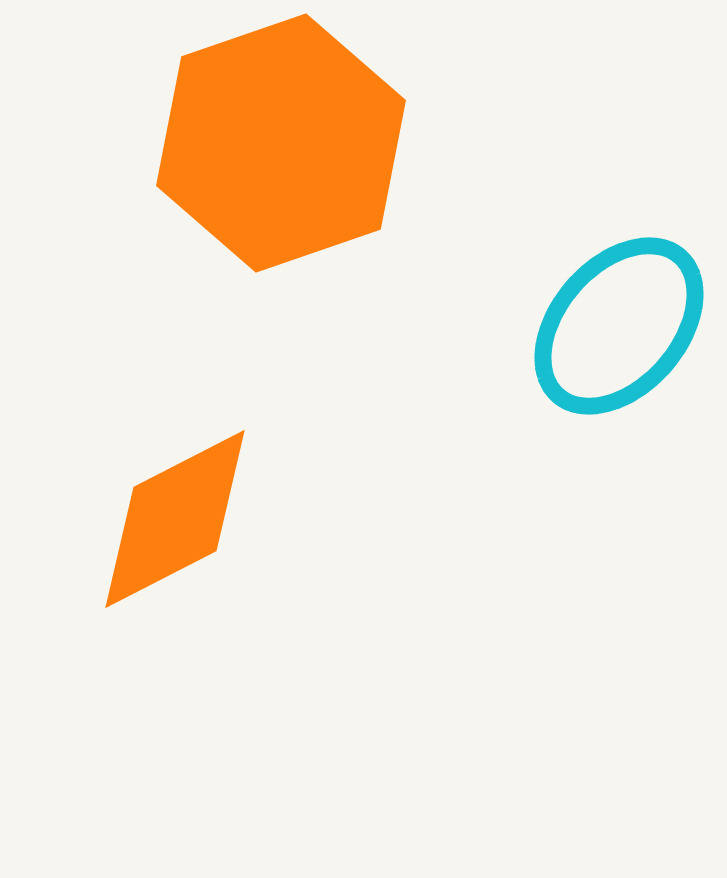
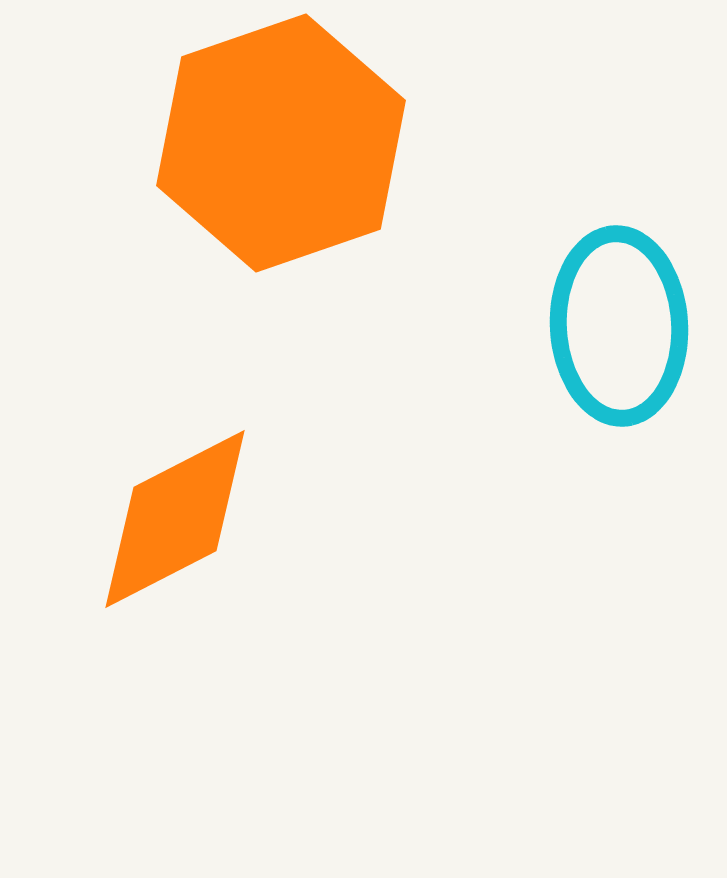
cyan ellipse: rotated 44 degrees counterclockwise
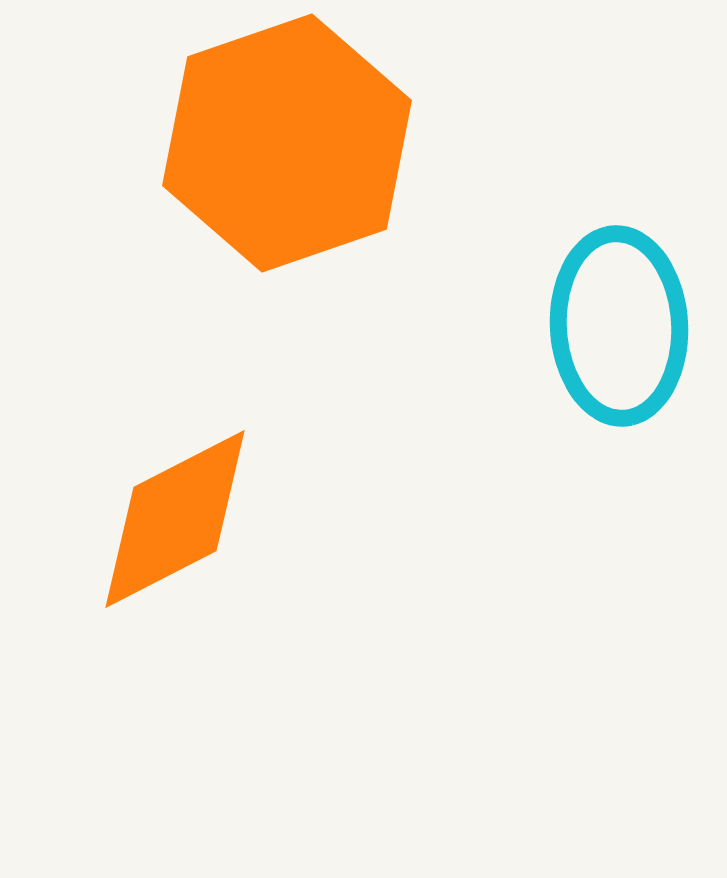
orange hexagon: moved 6 px right
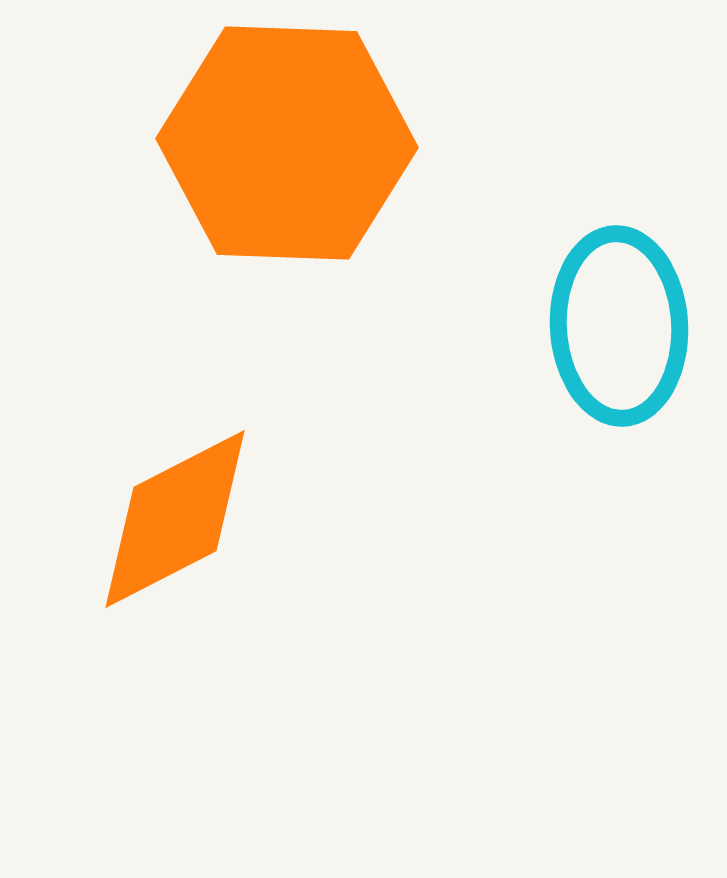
orange hexagon: rotated 21 degrees clockwise
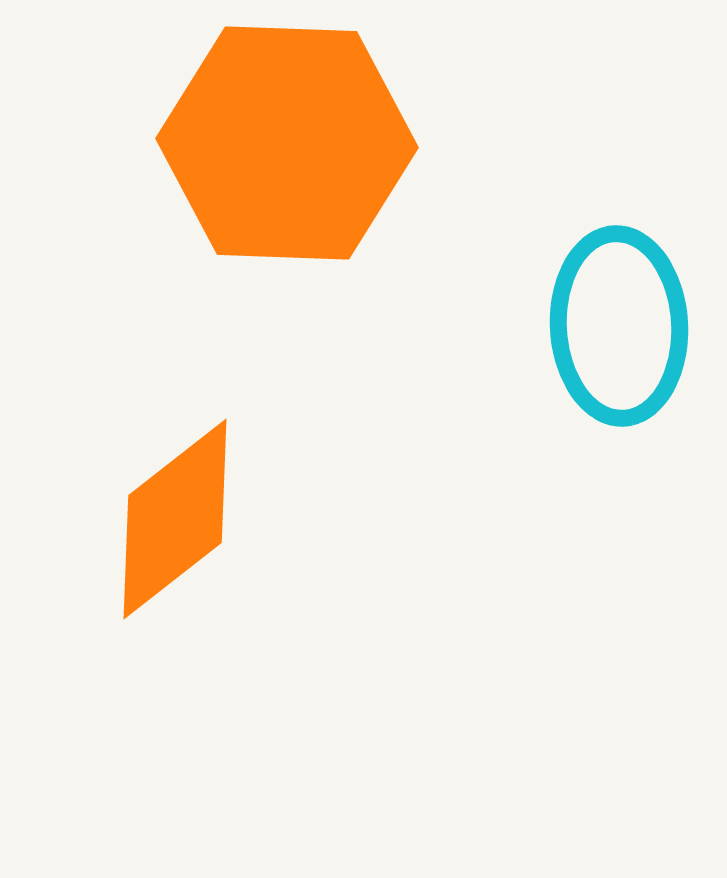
orange diamond: rotated 11 degrees counterclockwise
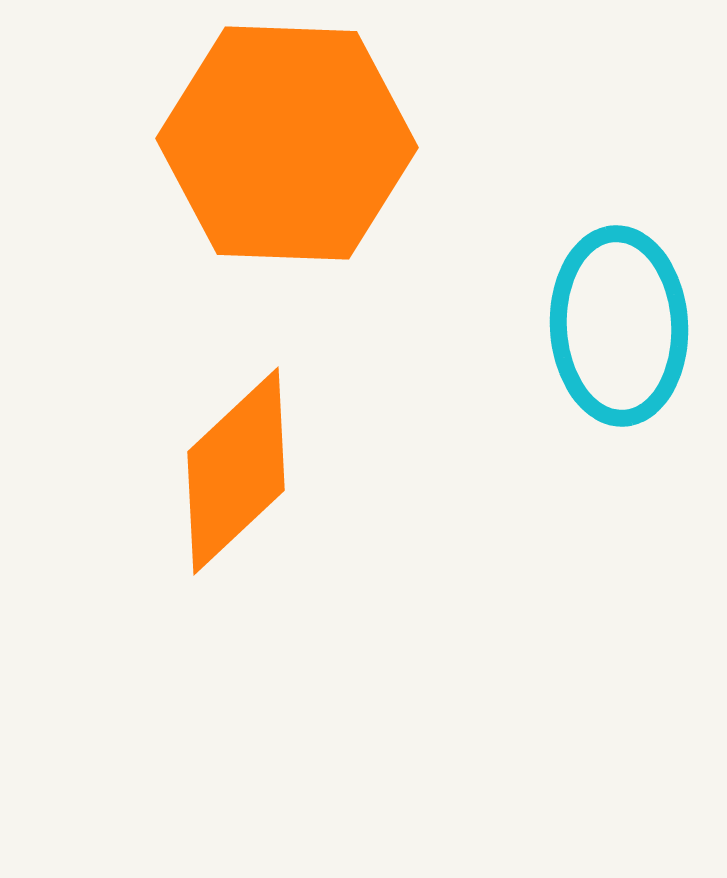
orange diamond: moved 61 px right, 48 px up; rotated 5 degrees counterclockwise
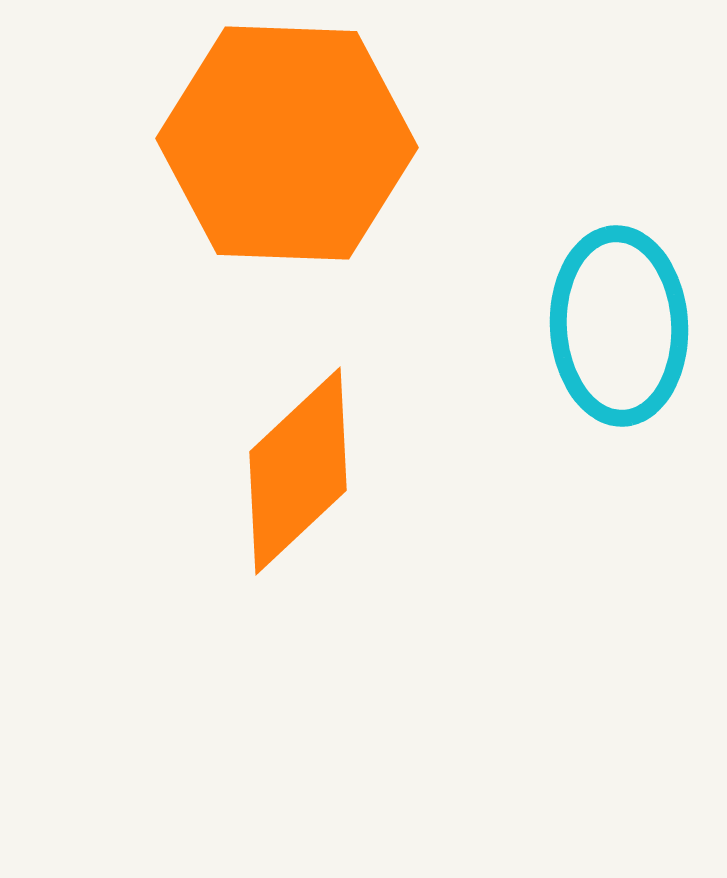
orange diamond: moved 62 px right
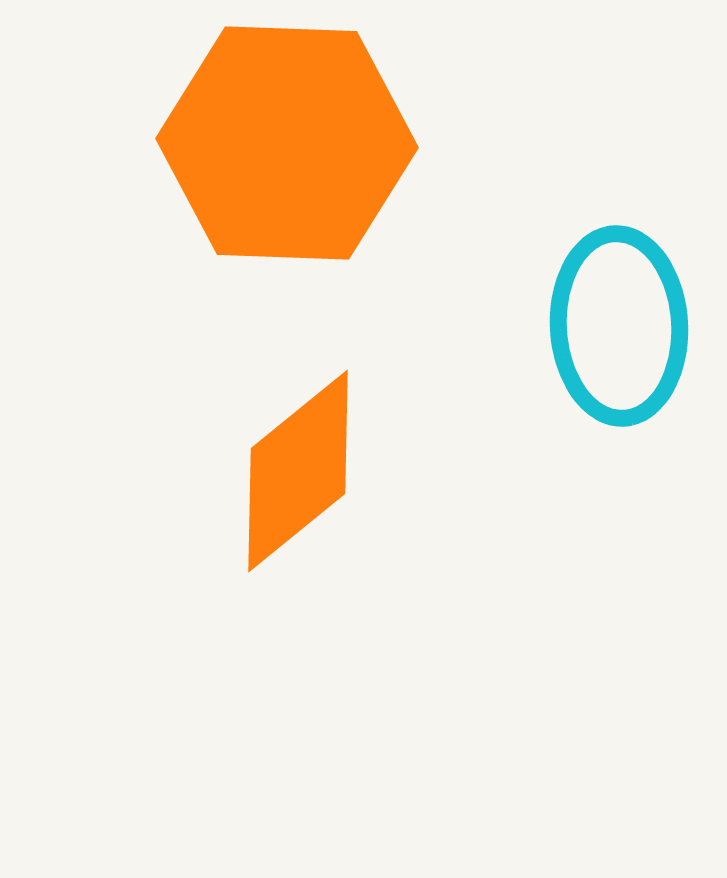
orange diamond: rotated 4 degrees clockwise
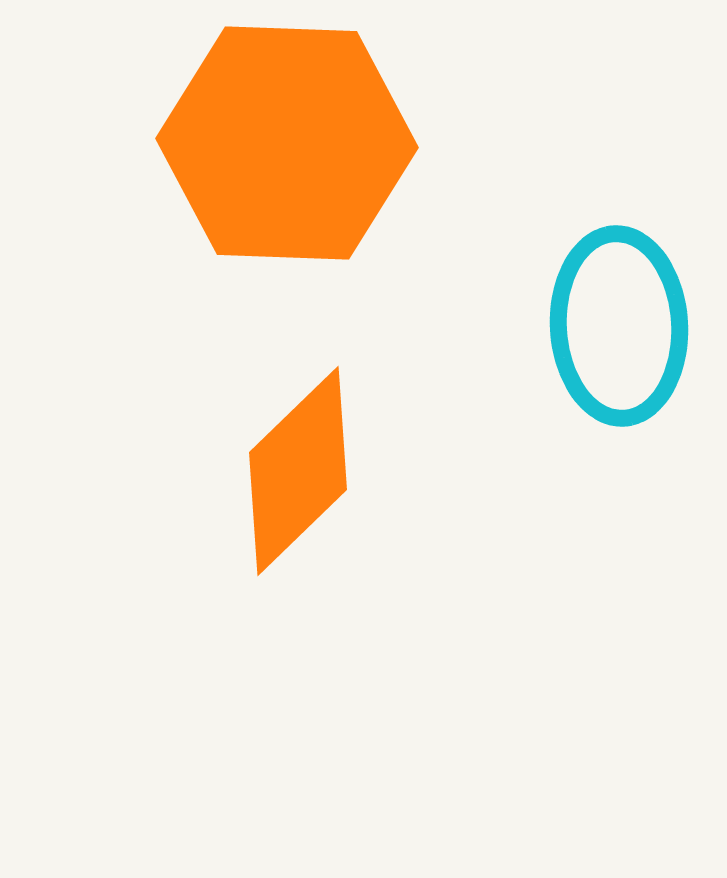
orange diamond: rotated 5 degrees counterclockwise
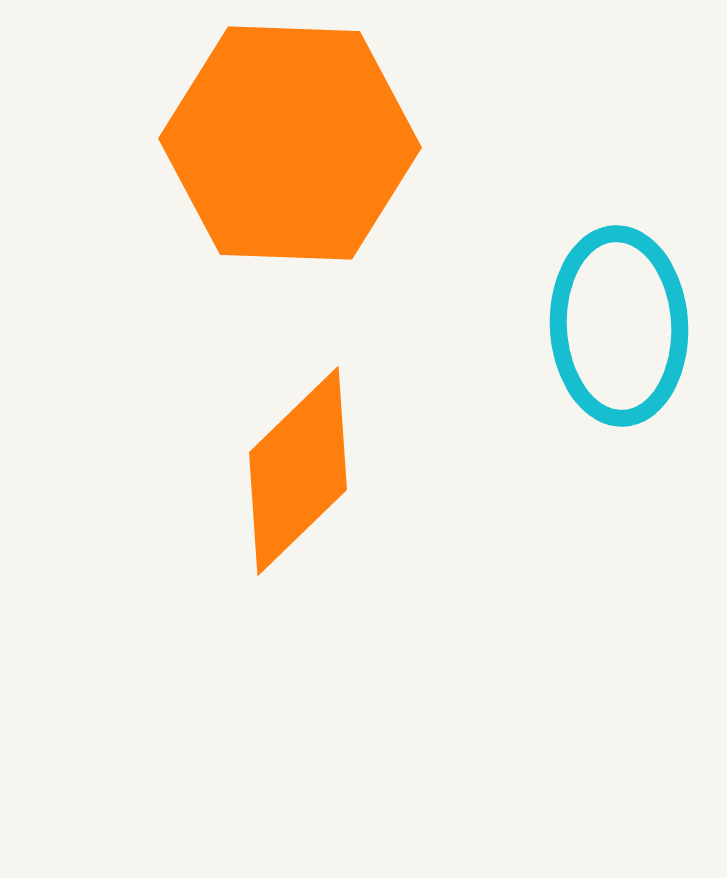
orange hexagon: moved 3 px right
